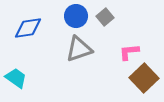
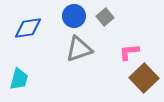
blue circle: moved 2 px left
cyan trapezoid: moved 3 px right, 1 px down; rotated 70 degrees clockwise
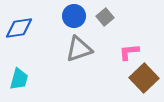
blue diamond: moved 9 px left
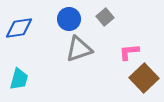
blue circle: moved 5 px left, 3 px down
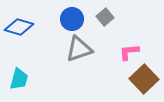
blue circle: moved 3 px right
blue diamond: moved 1 px up; rotated 24 degrees clockwise
brown square: moved 1 px down
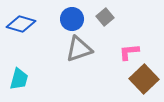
blue diamond: moved 2 px right, 3 px up
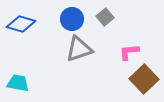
cyan trapezoid: moved 1 px left, 4 px down; rotated 95 degrees counterclockwise
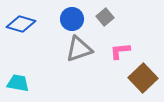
pink L-shape: moved 9 px left, 1 px up
brown square: moved 1 px left, 1 px up
